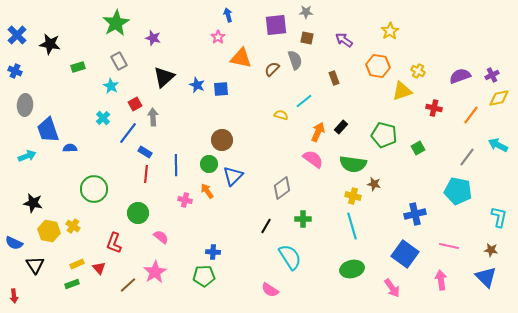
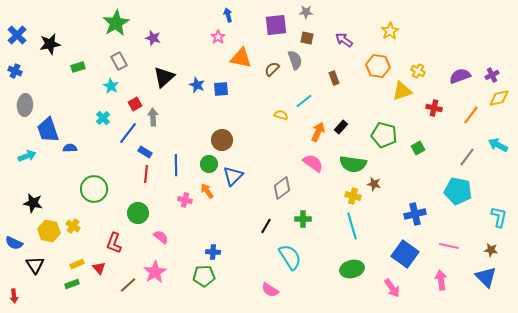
black star at (50, 44): rotated 20 degrees counterclockwise
pink semicircle at (313, 159): moved 4 px down
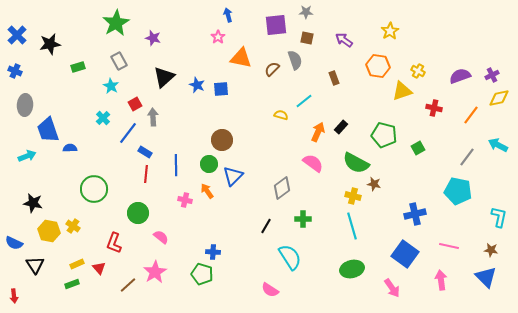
green semicircle at (353, 164): moved 3 px right, 1 px up; rotated 20 degrees clockwise
green pentagon at (204, 276): moved 2 px left, 2 px up; rotated 20 degrees clockwise
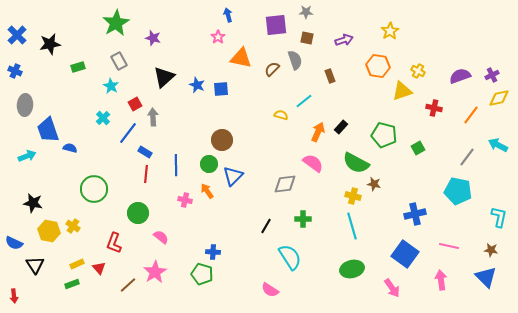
purple arrow at (344, 40): rotated 126 degrees clockwise
brown rectangle at (334, 78): moved 4 px left, 2 px up
blue semicircle at (70, 148): rotated 16 degrees clockwise
gray diamond at (282, 188): moved 3 px right, 4 px up; rotated 30 degrees clockwise
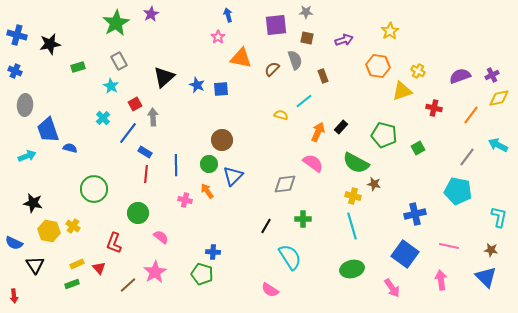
blue cross at (17, 35): rotated 30 degrees counterclockwise
purple star at (153, 38): moved 2 px left, 24 px up; rotated 28 degrees clockwise
brown rectangle at (330, 76): moved 7 px left
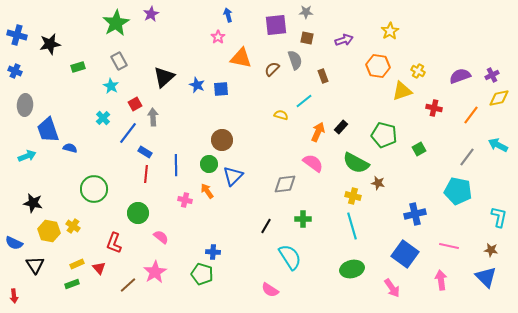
green square at (418, 148): moved 1 px right, 1 px down
brown star at (374, 184): moved 4 px right, 1 px up
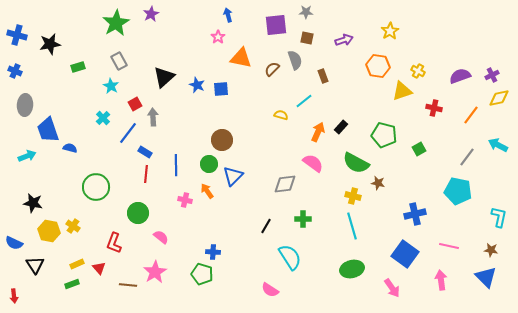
green circle at (94, 189): moved 2 px right, 2 px up
brown line at (128, 285): rotated 48 degrees clockwise
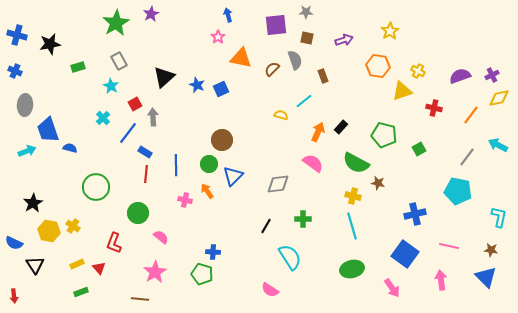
blue square at (221, 89): rotated 21 degrees counterclockwise
cyan arrow at (27, 156): moved 5 px up
gray diamond at (285, 184): moved 7 px left
black star at (33, 203): rotated 30 degrees clockwise
green rectangle at (72, 284): moved 9 px right, 8 px down
brown line at (128, 285): moved 12 px right, 14 px down
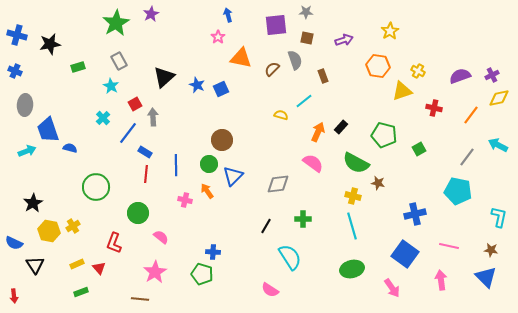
yellow cross at (73, 226): rotated 24 degrees clockwise
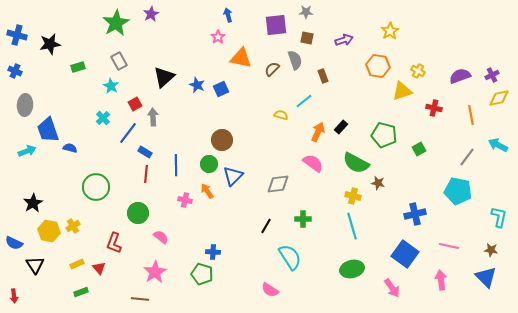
orange line at (471, 115): rotated 48 degrees counterclockwise
